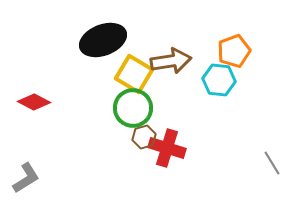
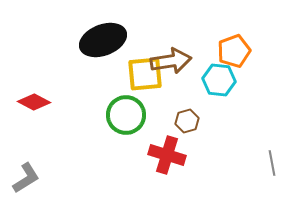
yellow square: moved 11 px right; rotated 36 degrees counterclockwise
green circle: moved 7 px left, 7 px down
brown hexagon: moved 43 px right, 16 px up
red cross: moved 7 px down
gray line: rotated 20 degrees clockwise
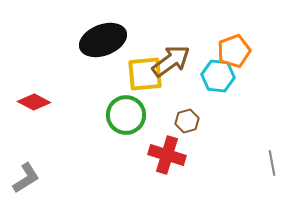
brown arrow: rotated 27 degrees counterclockwise
cyan hexagon: moved 1 px left, 4 px up
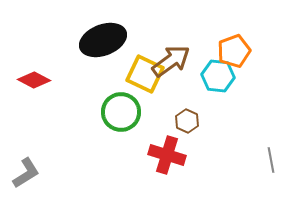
yellow square: rotated 30 degrees clockwise
red diamond: moved 22 px up
green circle: moved 5 px left, 3 px up
brown hexagon: rotated 20 degrees counterclockwise
gray line: moved 1 px left, 3 px up
gray L-shape: moved 5 px up
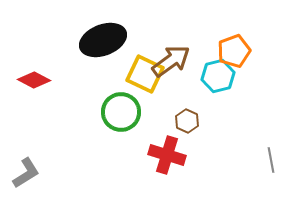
cyan hexagon: rotated 20 degrees counterclockwise
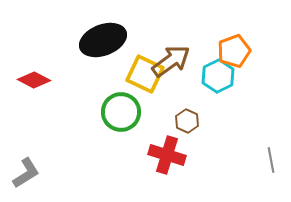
cyan hexagon: rotated 12 degrees counterclockwise
